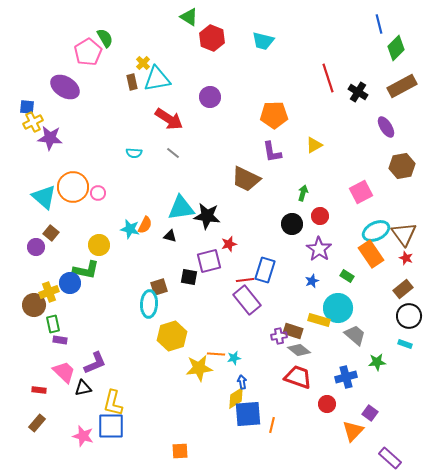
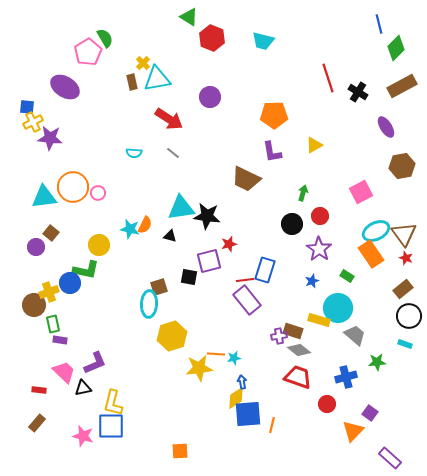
cyan triangle at (44, 197): rotated 48 degrees counterclockwise
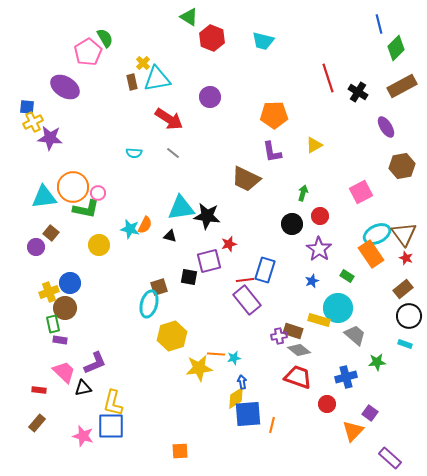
cyan ellipse at (376, 231): moved 1 px right, 3 px down
green L-shape at (86, 270): moved 61 px up
cyan ellipse at (149, 304): rotated 12 degrees clockwise
brown circle at (34, 305): moved 31 px right, 3 px down
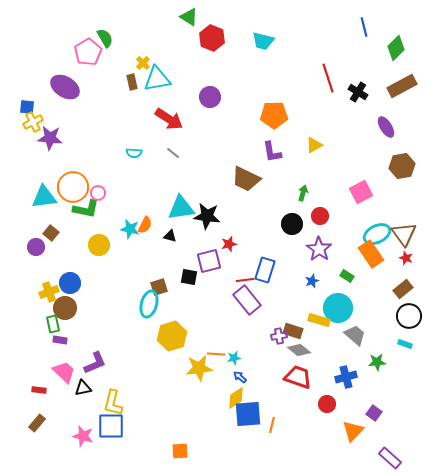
blue line at (379, 24): moved 15 px left, 3 px down
blue arrow at (242, 382): moved 2 px left, 5 px up; rotated 40 degrees counterclockwise
purple square at (370, 413): moved 4 px right
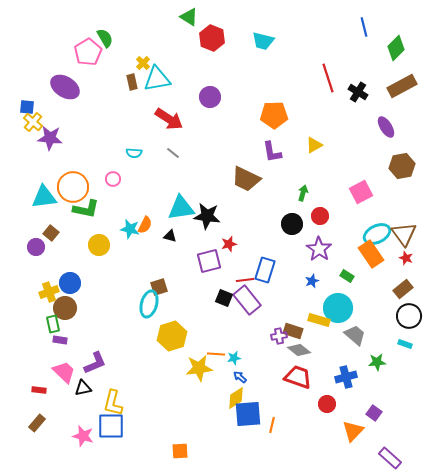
yellow cross at (33, 122): rotated 24 degrees counterclockwise
pink circle at (98, 193): moved 15 px right, 14 px up
black square at (189, 277): moved 35 px right, 21 px down; rotated 12 degrees clockwise
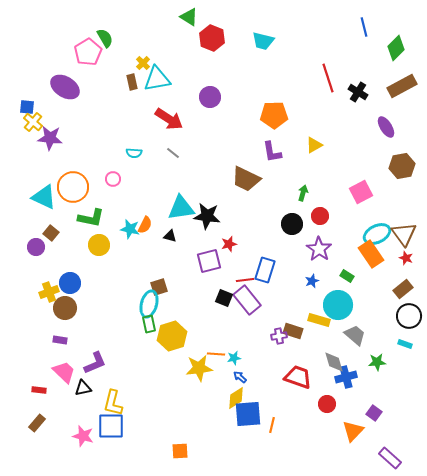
cyan triangle at (44, 197): rotated 32 degrees clockwise
green L-shape at (86, 209): moved 5 px right, 9 px down
cyan circle at (338, 308): moved 3 px up
green rectangle at (53, 324): moved 96 px right
gray diamond at (299, 350): moved 35 px right, 12 px down; rotated 35 degrees clockwise
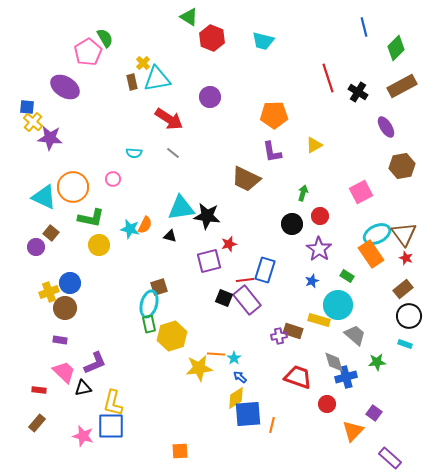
cyan star at (234, 358): rotated 24 degrees counterclockwise
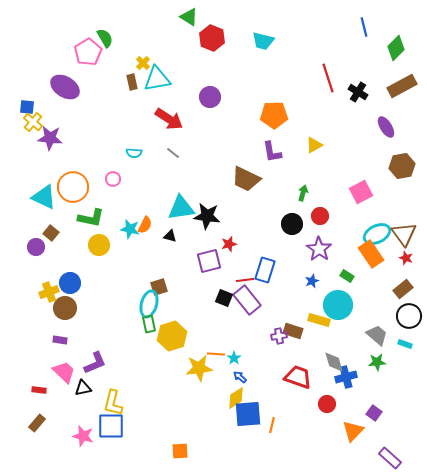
gray trapezoid at (355, 335): moved 22 px right
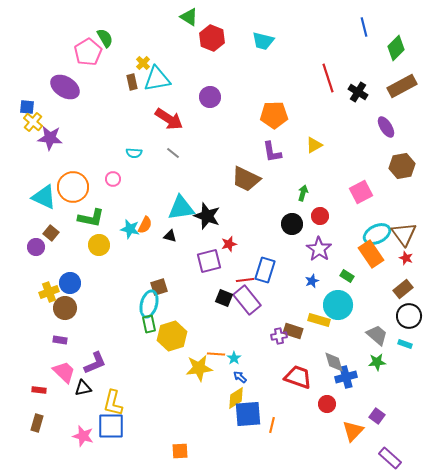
black star at (207, 216): rotated 12 degrees clockwise
purple square at (374, 413): moved 3 px right, 3 px down
brown rectangle at (37, 423): rotated 24 degrees counterclockwise
